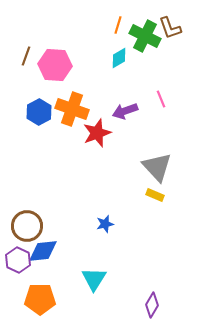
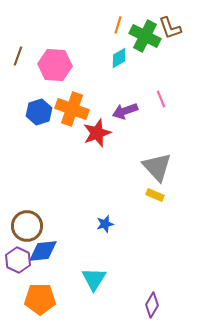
brown line: moved 8 px left
blue hexagon: rotated 10 degrees clockwise
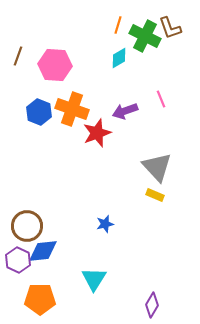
blue hexagon: rotated 20 degrees counterclockwise
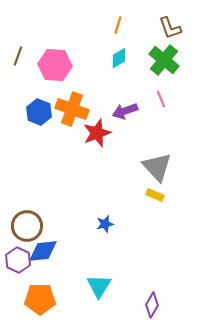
green cross: moved 19 px right, 24 px down; rotated 12 degrees clockwise
cyan triangle: moved 5 px right, 7 px down
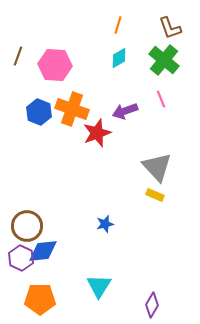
purple hexagon: moved 3 px right, 2 px up
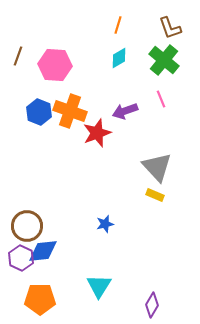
orange cross: moved 2 px left, 2 px down
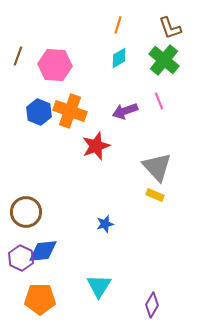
pink line: moved 2 px left, 2 px down
red star: moved 1 px left, 13 px down
brown circle: moved 1 px left, 14 px up
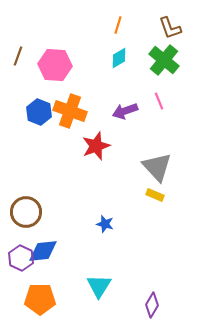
blue star: rotated 30 degrees clockwise
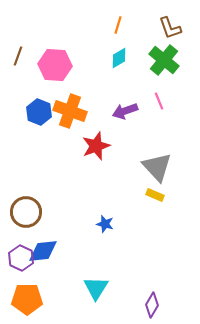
cyan triangle: moved 3 px left, 2 px down
orange pentagon: moved 13 px left
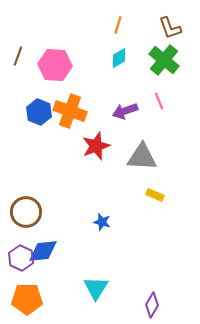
gray triangle: moved 15 px left, 10 px up; rotated 44 degrees counterclockwise
blue star: moved 3 px left, 2 px up
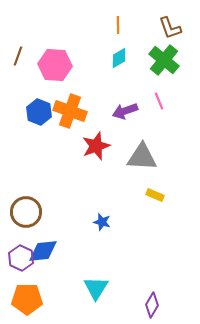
orange line: rotated 18 degrees counterclockwise
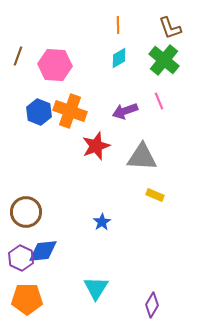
blue star: rotated 24 degrees clockwise
